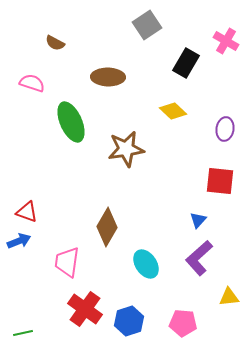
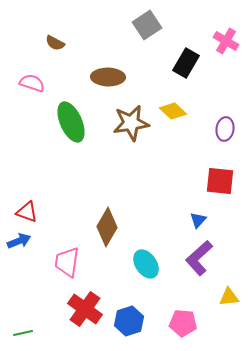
brown star: moved 5 px right, 26 px up
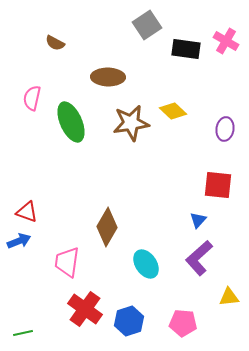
black rectangle: moved 14 px up; rotated 68 degrees clockwise
pink semicircle: moved 15 px down; rotated 95 degrees counterclockwise
red square: moved 2 px left, 4 px down
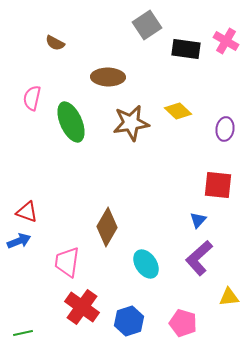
yellow diamond: moved 5 px right
red cross: moved 3 px left, 2 px up
pink pentagon: rotated 12 degrees clockwise
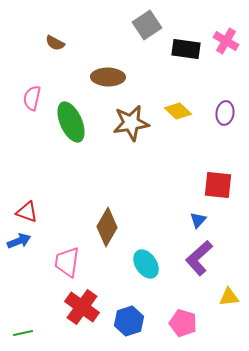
purple ellipse: moved 16 px up
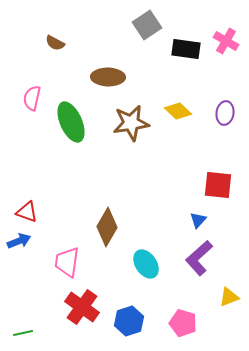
yellow triangle: rotated 15 degrees counterclockwise
